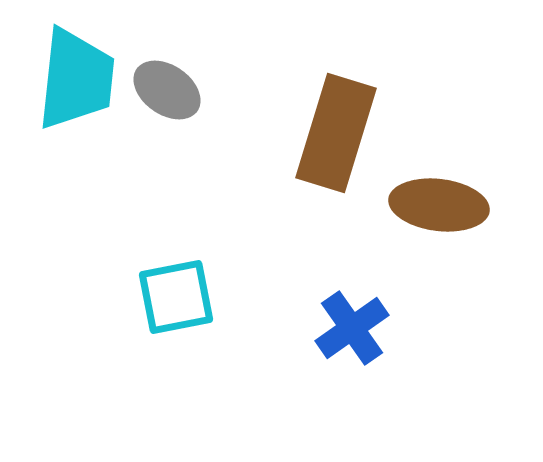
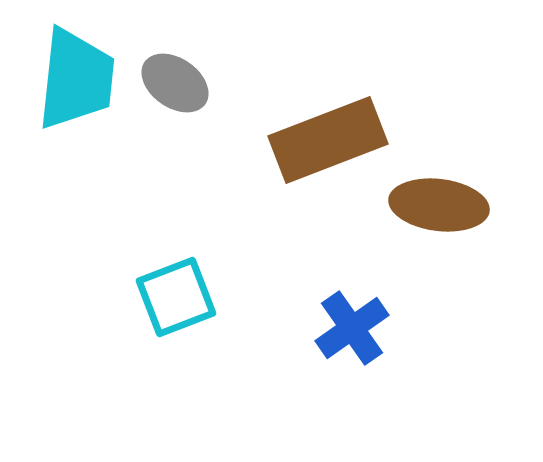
gray ellipse: moved 8 px right, 7 px up
brown rectangle: moved 8 px left, 7 px down; rotated 52 degrees clockwise
cyan square: rotated 10 degrees counterclockwise
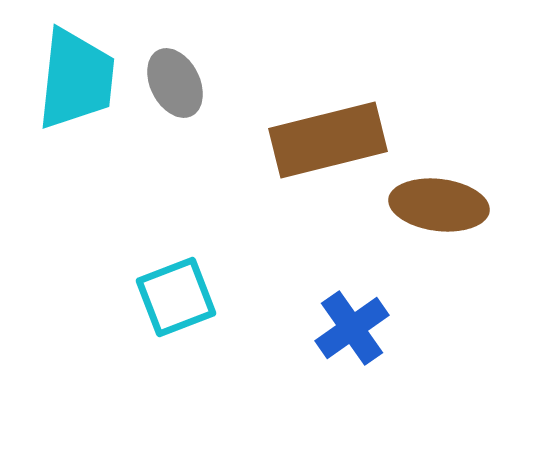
gray ellipse: rotated 28 degrees clockwise
brown rectangle: rotated 7 degrees clockwise
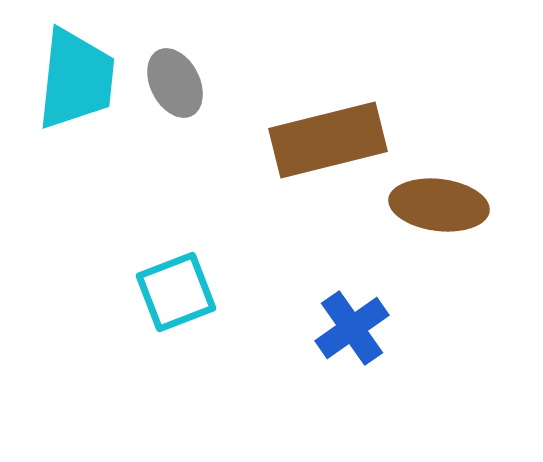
cyan square: moved 5 px up
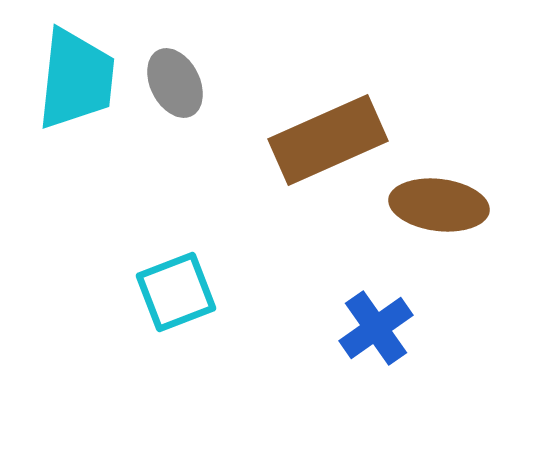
brown rectangle: rotated 10 degrees counterclockwise
blue cross: moved 24 px right
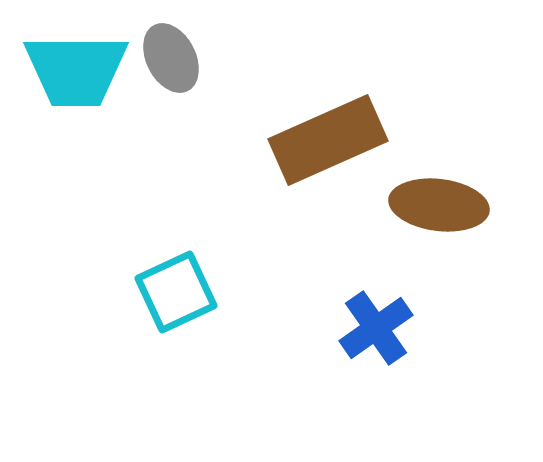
cyan trapezoid: moved 9 px up; rotated 84 degrees clockwise
gray ellipse: moved 4 px left, 25 px up
cyan square: rotated 4 degrees counterclockwise
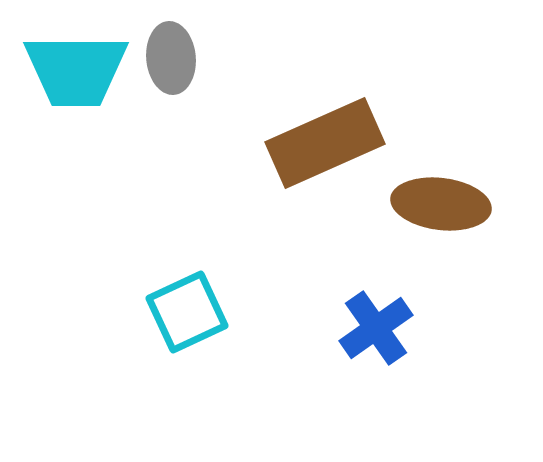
gray ellipse: rotated 22 degrees clockwise
brown rectangle: moved 3 px left, 3 px down
brown ellipse: moved 2 px right, 1 px up
cyan square: moved 11 px right, 20 px down
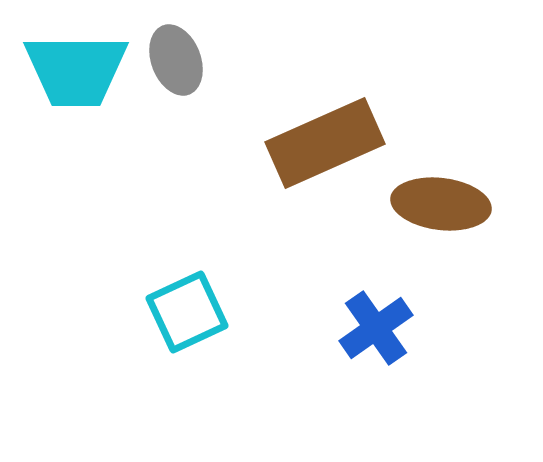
gray ellipse: moved 5 px right, 2 px down; rotated 16 degrees counterclockwise
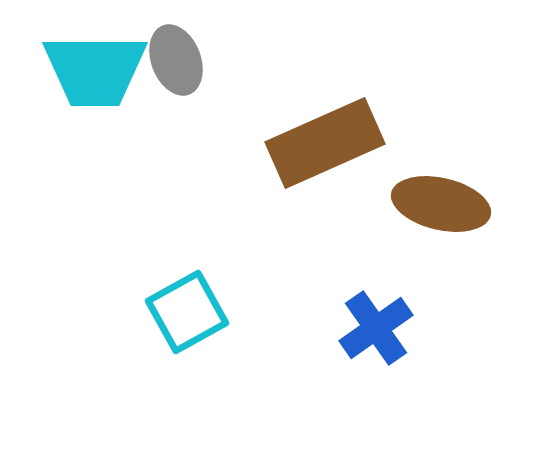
cyan trapezoid: moved 19 px right
brown ellipse: rotated 6 degrees clockwise
cyan square: rotated 4 degrees counterclockwise
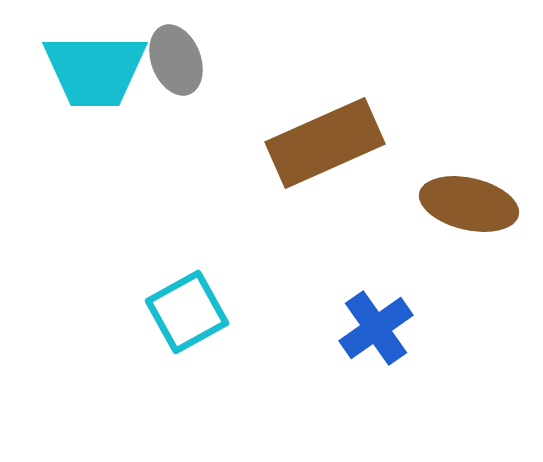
brown ellipse: moved 28 px right
